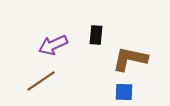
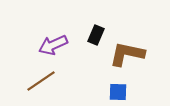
black rectangle: rotated 18 degrees clockwise
brown L-shape: moved 3 px left, 5 px up
blue square: moved 6 px left
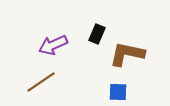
black rectangle: moved 1 px right, 1 px up
brown line: moved 1 px down
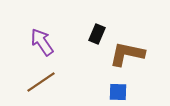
purple arrow: moved 11 px left, 3 px up; rotated 80 degrees clockwise
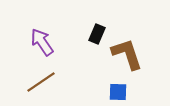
brown L-shape: rotated 60 degrees clockwise
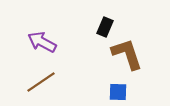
black rectangle: moved 8 px right, 7 px up
purple arrow: rotated 28 degrees counterclockwise
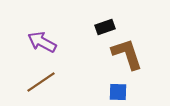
black rectangle: rotated 48 degrees clockwise
